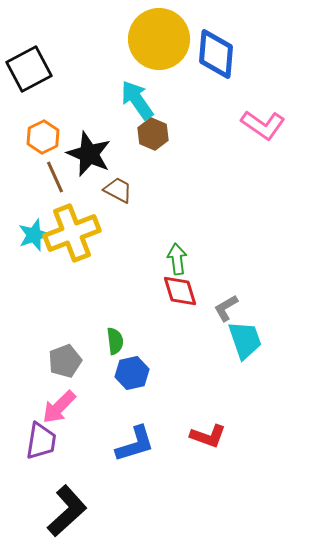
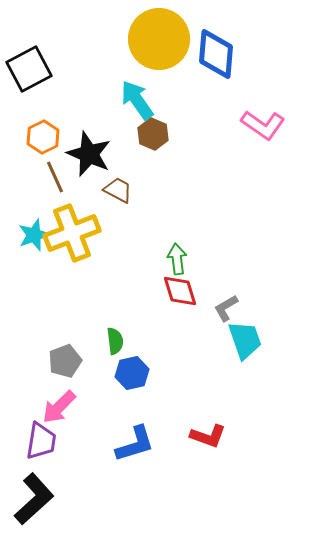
black L-shape: moved 33 px left, 12 px up
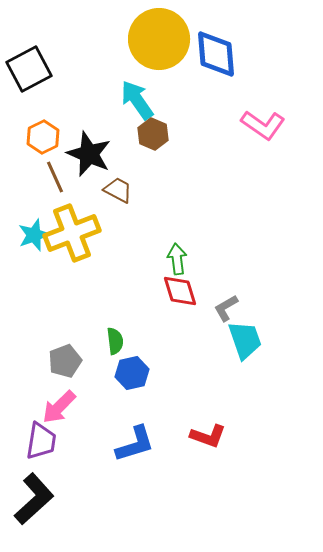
blue diamond: rotated 9 degrees counterclockwise
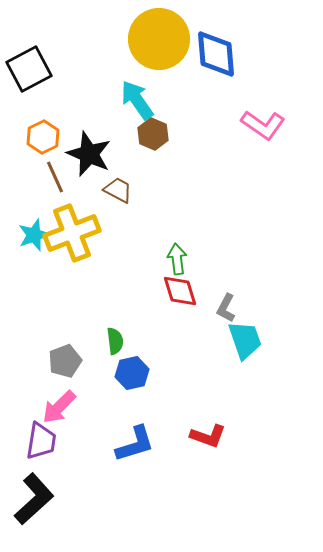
gray L-shape: rotated 32 degrees counterclockwise
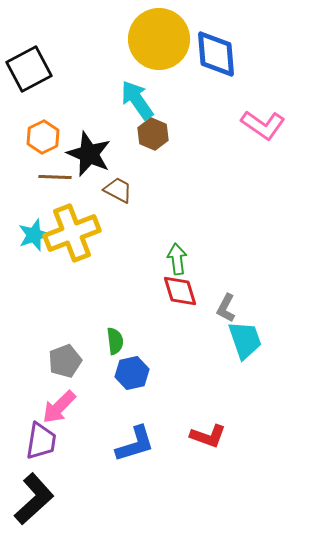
brown line: rotated 64 degrees counterclockwise
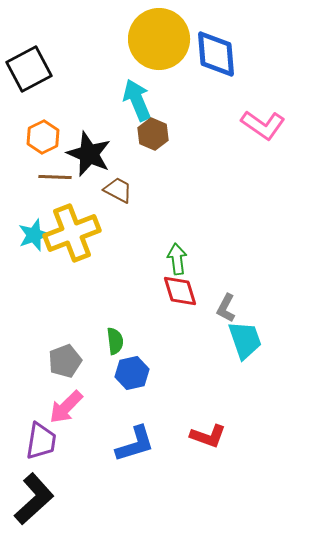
cyan arrow: rotated 12 degrees clockwise
pink arrow: moved 7 px right
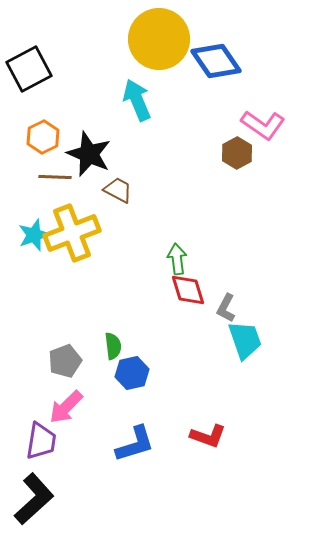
blue diamond: moved 7 px down; rotated 30 degrees counterclockwise
brown hexagon: moved 84 px right, 19 px down; rotated 8 degrees clockwise
red diamond: moved 8 px right, 1 px up
green semicircle: moved 2 px left, 5 px down
